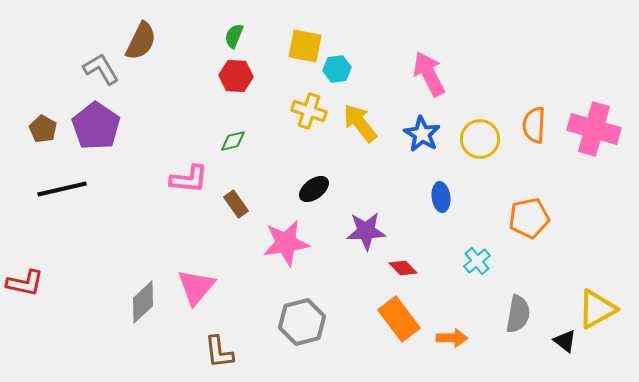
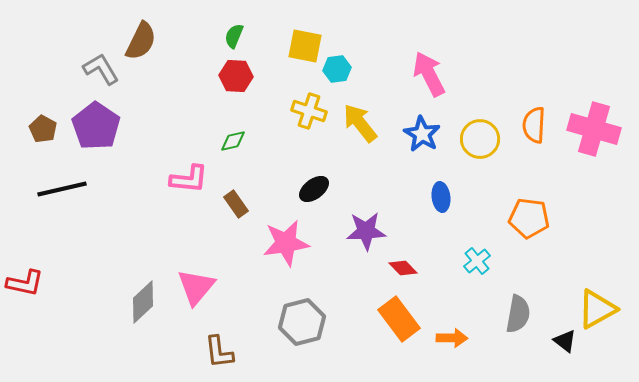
orange pentagon: rotated 18 degrees clockwise
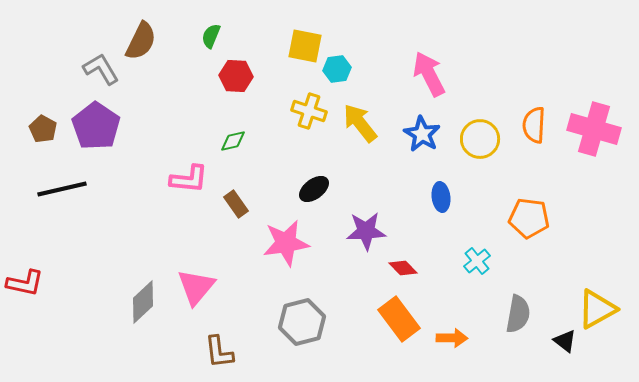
green semicircle: moved 23 px left
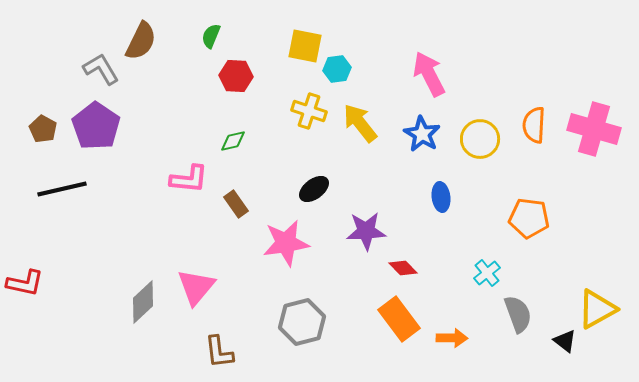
cyan cross: moved 10 px right, 12 px down
gray semicircle: rotated 30 degrees counterclockwise
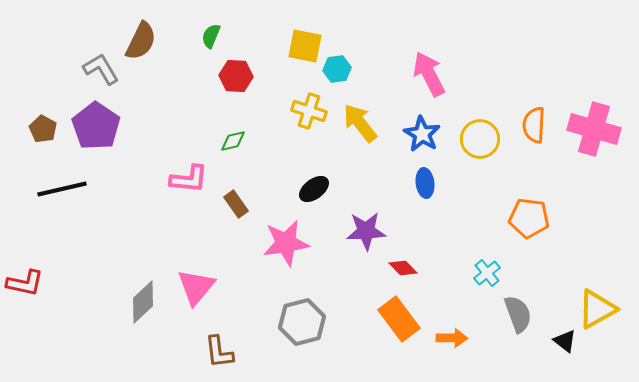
blue ellipse: moved 16 px left, 14 px up
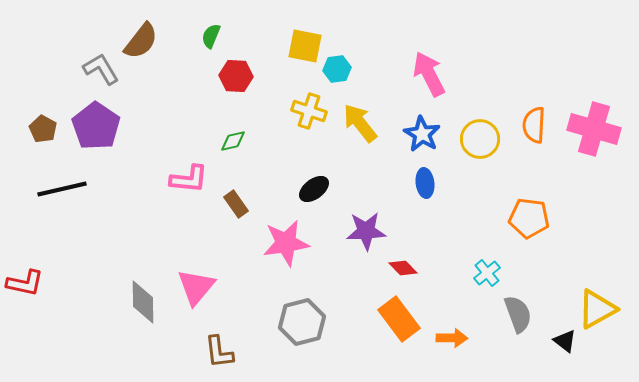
brown semicircle: rotated 12 degrees clockwise
gray diamond: rotated 48 degrees counterclockwise
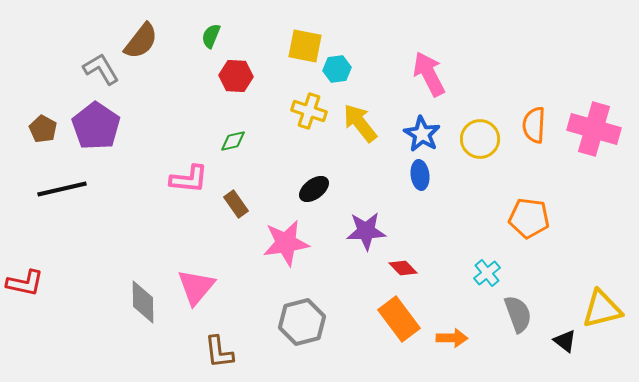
blue ellipse: moved 5 px left, 8 px up
yellow triangle: moved 5 px right; rotated 15 degrees clockwise
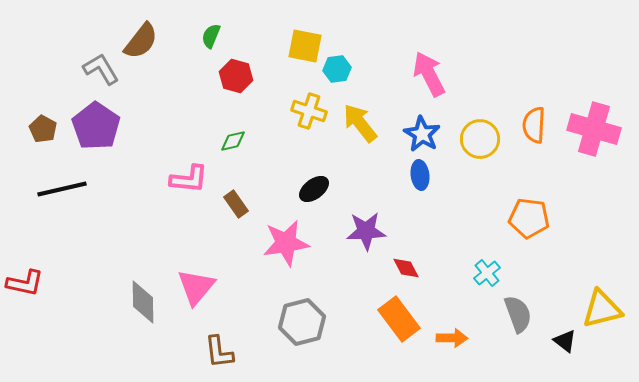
red hexagon: rotated 12 degrees clockwise
red diamond: moved 3 px right; rotated 16 degrees clockwise
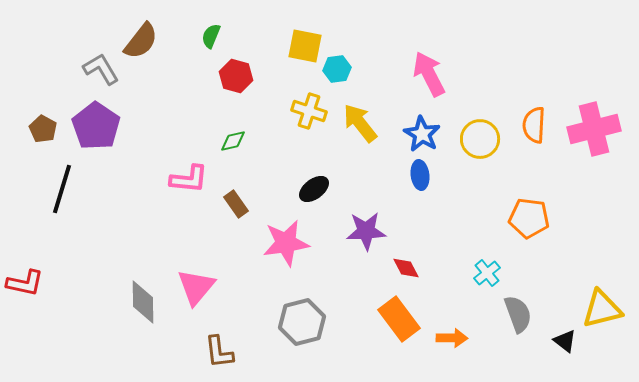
pink cross: rotated 30 degrees counterclockwise
black line: rotated 60 degrees counterclockwise
